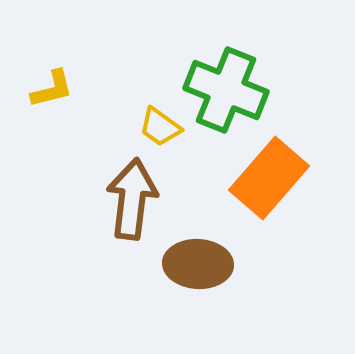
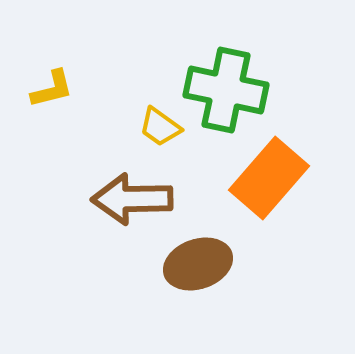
green cross: rotated 10 degrees counterclockwise
brown arrow: rotated 98 degrees counterclockwise
brown ellipse: rotated 22 degrees counterclockwise
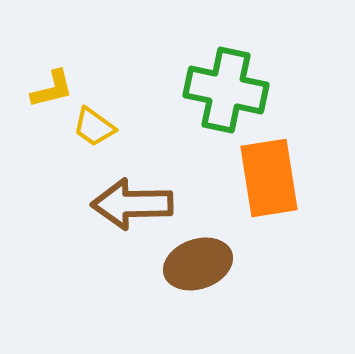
yellow trapezoid: moved 66 px left
orange rectangle: rotated 50 degrees counterclockwise
brown arrow: moved 5 px down
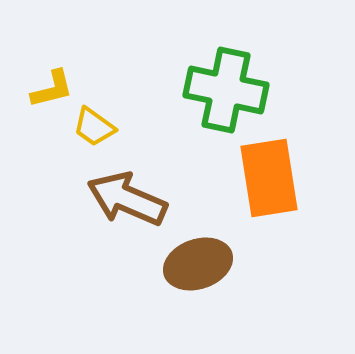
brown arrow: moved 5 px left, 5 px up; rotated 24 degrees clockwise
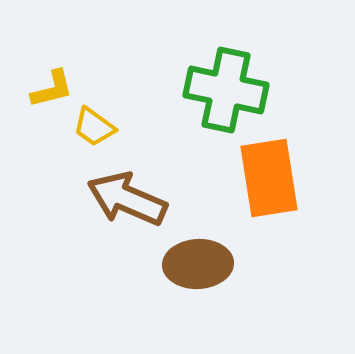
brown ellipse: rotated 16 degrees clockwise
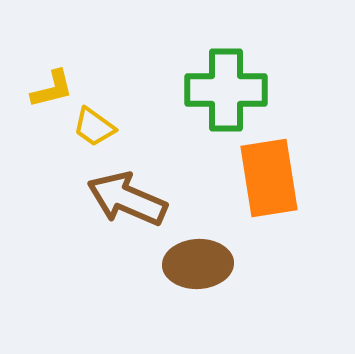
green cross: rotated 12 degrees counterclockwise
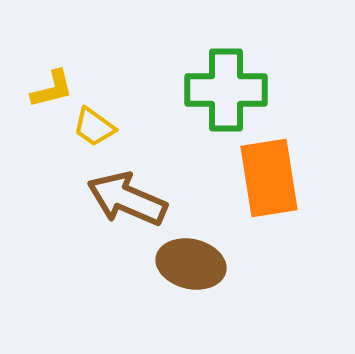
brown ellipse: moved 7 px left; rotated 16 degrees clockwise
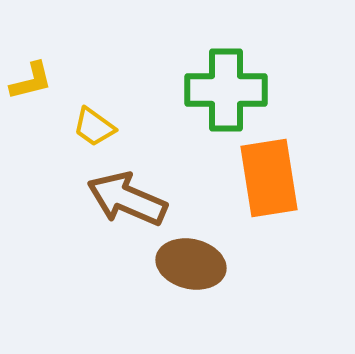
yellow L-shape: moved 21 px left, 8 px up
